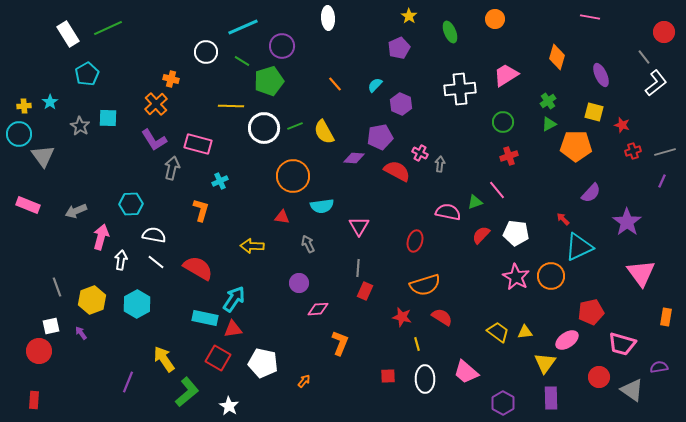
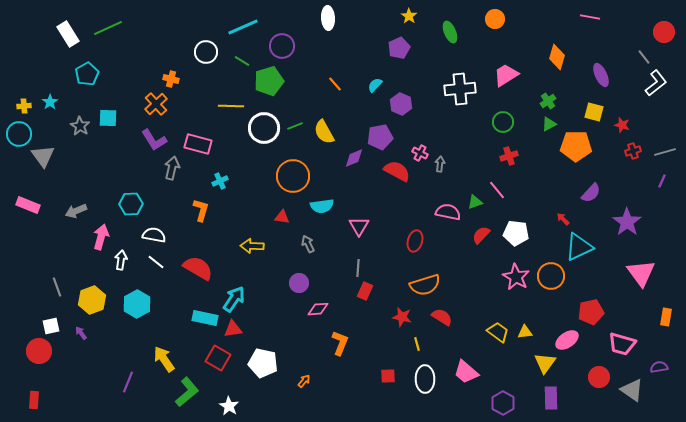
purple diamond at (354, 158): rotated 25 degrees counterclockwise
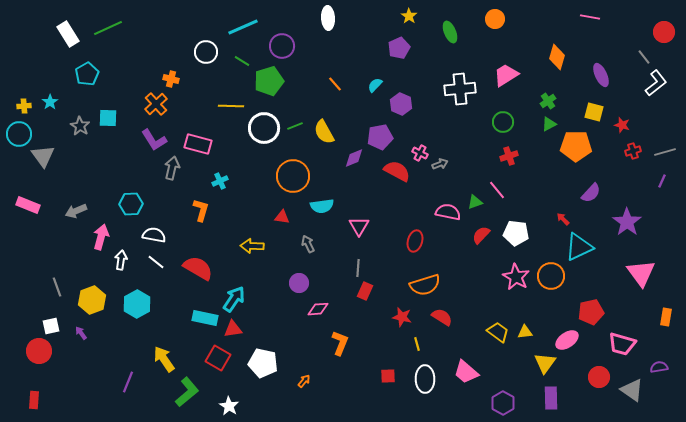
gray arrow at (440, 164): rotated 63 degrees clockwise
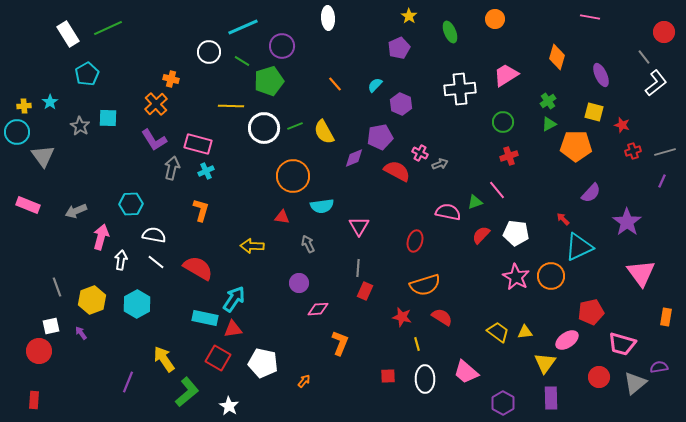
white circle at (206, 52): moved 3 px right
cyan circle at (19, 134): moved 2 px left, 2 px up
cyan cross at (220, 181): moved 14 px left, 10 px up
gray triangle at (632, 390): moved 3 px right, 7 px up; rotated 45 degrees clockwise
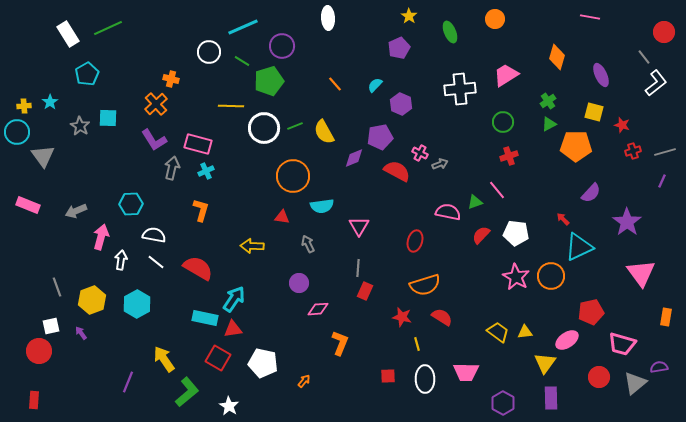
pink trapezoid at (466, 372): rotated 40 degrees counterclockwise
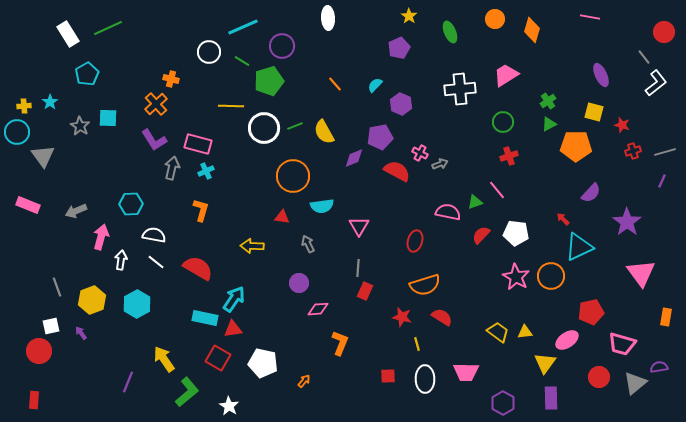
orange diamond at (557, 57): moved 25 px left, 27 px up
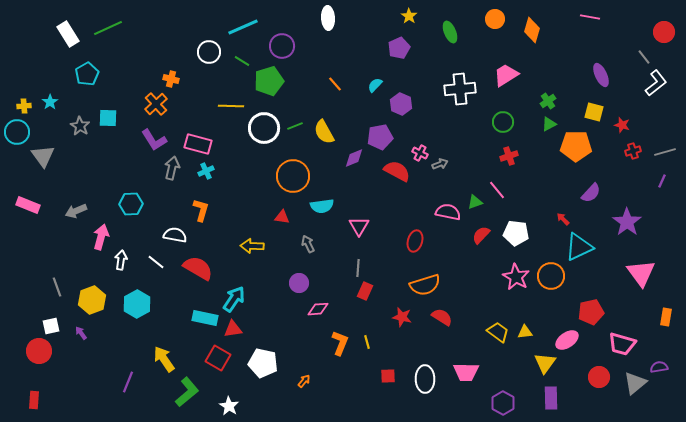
white semicircle at (154, 235): moved 21 px right
yellow line at (417, 344): moved 50 px left, 2 px up
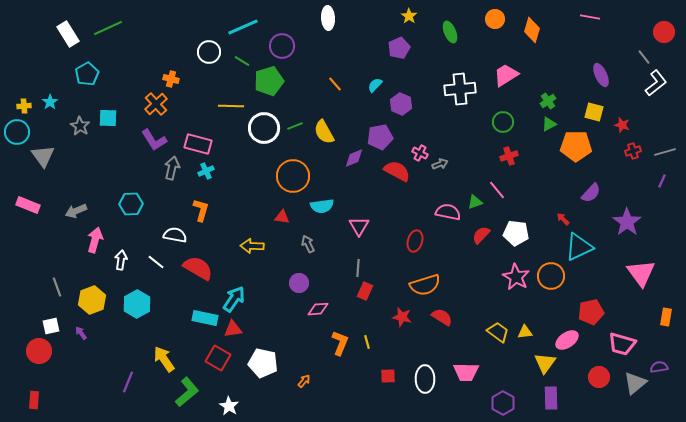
pink arrow at (101, 237): moved 6 px left, 3 px down
